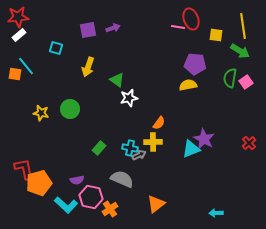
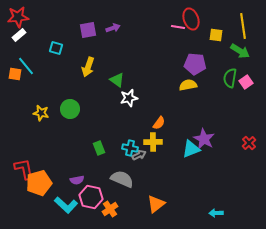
green rectangle: rotated 64 degrees counterclockwise
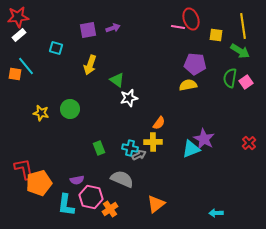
yellow arrow: moved 2 px right, 2 px up
cyan L-shape: rotated 55 degrees clockwise
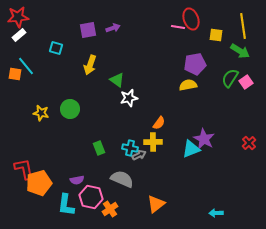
purple pentagon: rotated 15 degrees counterclockwise
green semicircle: rotated 24 degrees clockwise
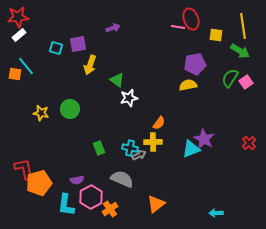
purple square: moved 10 px left, 14 px down
pink hexagon: rotated 20 degrees clockwise
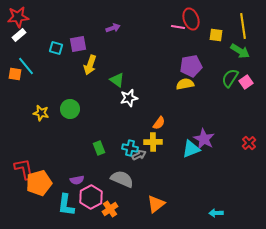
purple pentagon: moved 4 px left, 2 px down
yellow semicircle: moved 3 px left, 1 px up
